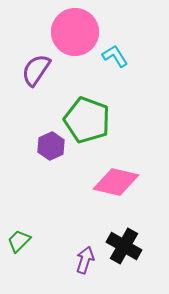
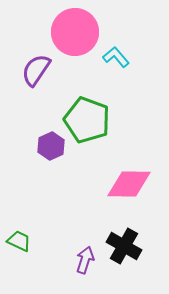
cyan L-shape: moved 1 px right, 1 px down; rotated 8 degrees counterclockwise
pink diamond: moved 13 px right, 2 px down; rotated 12 degrees counterclockwise
green trapezoid: rotated 70 degrees clockwise
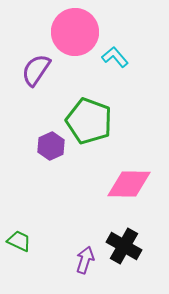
cyan L-shape: moved 1 px left
green pentagon: moved 2 px right, 1 px down
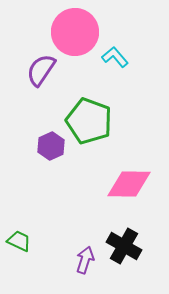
purple semicircle: moved 5 px right
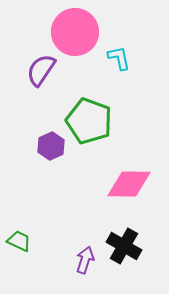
cyan L-shape: moved 4 px right, 1 px down; rotated 28 degrees clockwise
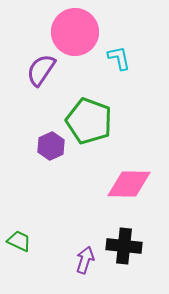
black cross: rotated 24 degrees counterclockwise
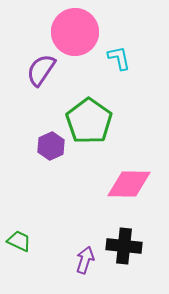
green pentagon: rotated 15 degrees clockwise
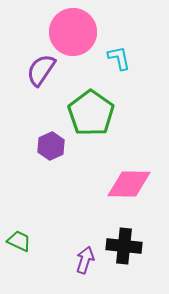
pink circle: moved 2 px left
green pentagon: moved 2 px right, 8 px up
